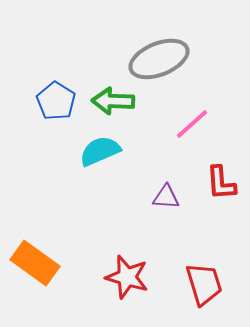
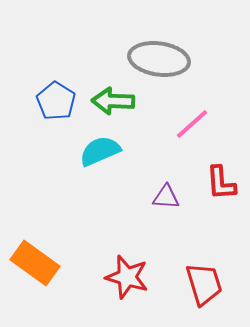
gray ellipse: rotated 30 degrees clockwise
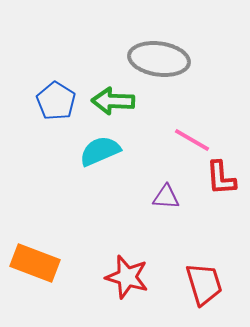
pink line: moved 16 px down; rotated 72 degrees clockwise
red L-shape: moved 5 px up
orange rectangle: rotated 15 degrees counterclockwise
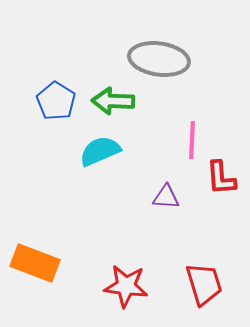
pink line: rotated 63 degrees clockwise
red star: moved 1 px left, 9 px down; rotated 9 degrees counterclockwise
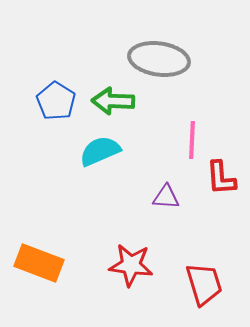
orange rectangle: moved 4 px right
red star: moved 5 px right, 21 px up
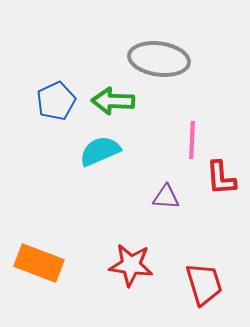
blue pentagon: rotated 15 degrees clockwise
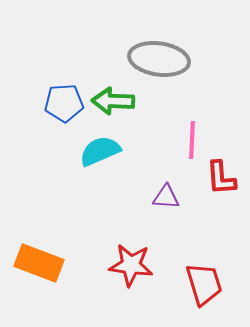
blue pentagon: moved 8 px right, 2 px down; rotated 21 degrees clockwise
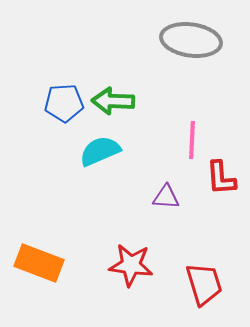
gray ellipse: moved 32 px right, 19 px up
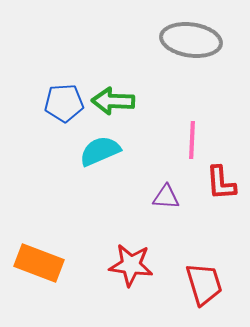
red L-shape: moved 5 px down
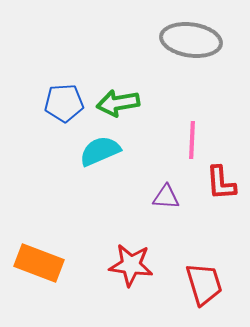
green arrow: moved 5 px right, 2 px down; rotated 12 degrees counterclockwise
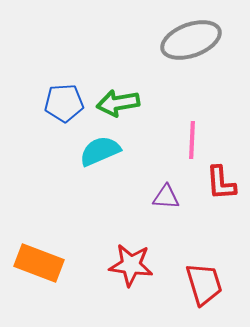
gray ellipse: rotated 28 degrees counterclockwise
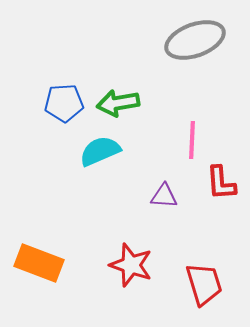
gray ellipse: moved 4 px right
purple triangle: moved 2 px left, 1 px up
red star: rotated 12 degrees clockwise
